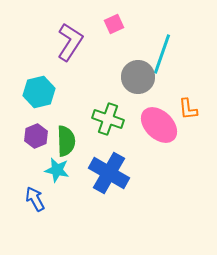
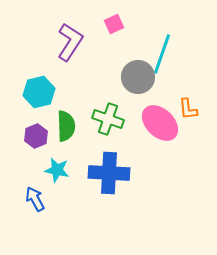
pink ellipse: moved 1 px right, 2 px up
green semicircle: moved 15 px up
blue cross: rotated 27 degrees counterclockwise
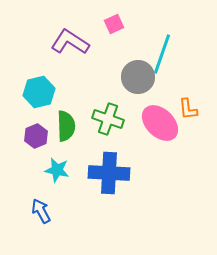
purple L-shape: rotated 90 degrees counterclockwise
blue arrow: moved 6 px right, 12 px down
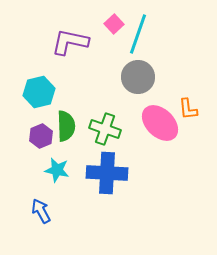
pink square: rotated 18 degrees counterclockwise
purple L-shape: rotated 21 degrees counterclockwise
cyan line: moved 24 px left, 20 px up
green cross: moved 3 px left, 10 px down
purple hexagon: moved 5 px right
blue cross: moved 2 px left
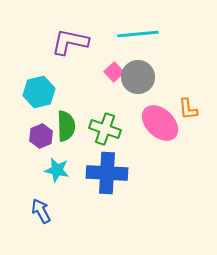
pink square: moved 48 px down
cyan line: rotated 66 degrees clockwise
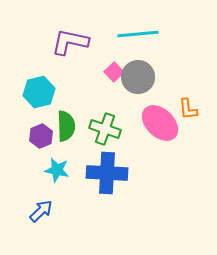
blue arrow: rotated 75 degrees clockwise
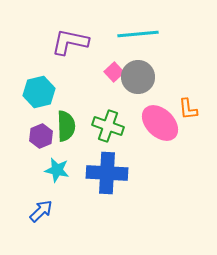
green cross: moved 3 px right, 3 px up
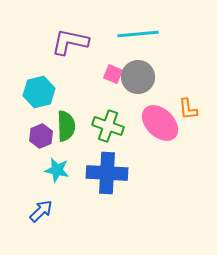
pink square: moved 1 px left, 2 px down; rotated 24 degrees counterclockwise
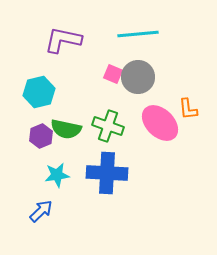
purple L-shape: moved 7 px left, 2 px up
green semicircle: moved 3 px down; rotated 104 degrees clockwise
cyan star: moved 5 px down; rotated 20 degrees counterclockwise
